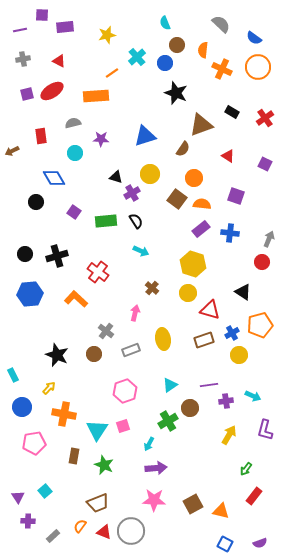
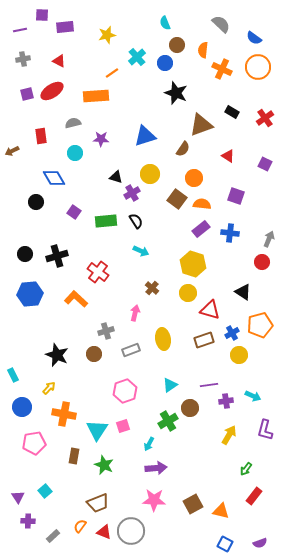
gray cross at (106, 331): rotated 35 degrees clockwise
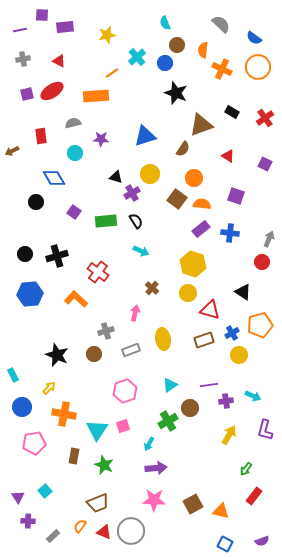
purple semicircle at (260, 543): moved 2 px right, 2 px up
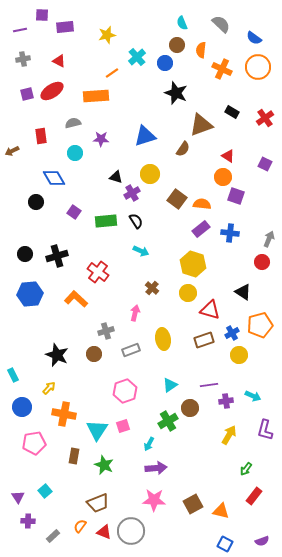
cyan semicircle at (165, 23): moved 17 px right
orange semicircle at (203, 50): moved 2 px left
orange circle at (194, 178): moved 29 px right, 1 px up
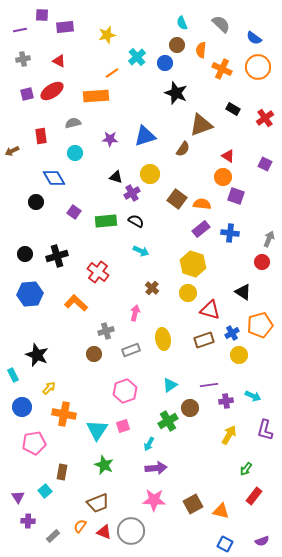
black rectangle at (232, 112): moved 1 px right, 3 px up
purple star at (101, 139): moved 9 px right
black semicircle at (136, 221): rotated 28 degrees counterclockwise
orange L-shape at (76, 299): moved 4 px down
black star at (57, 355): moved 20 px left
brown rectangle at (74, 456): moved 12 px left, 16 px down
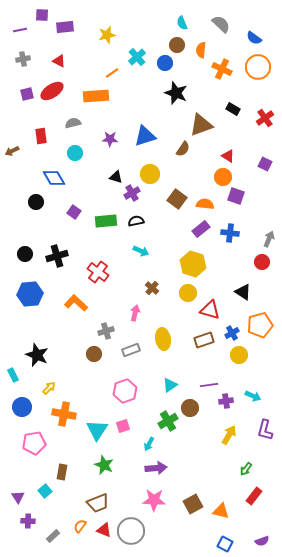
orange semicircle at (202, 204): moved 3 px right
black semicircle at (136, 221): rotated 42 degrees counterclockwise
red triangle at (104, 532): moved 2 px up
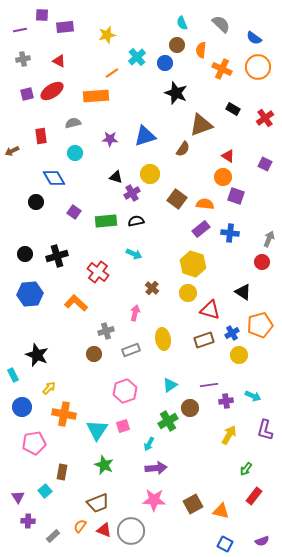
cyan arrow at (141, 251): moved 7 px left, 3 px down
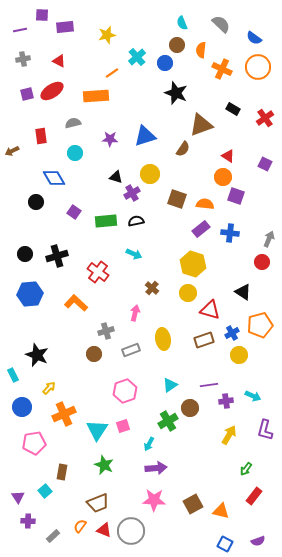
brown square at (177, 199): rotated 18 degrees counterclockwise
orange cross at (64, 414): rotated 35 degrees counterclockwise
purple semicircle at (262, 541): moved 4 px left
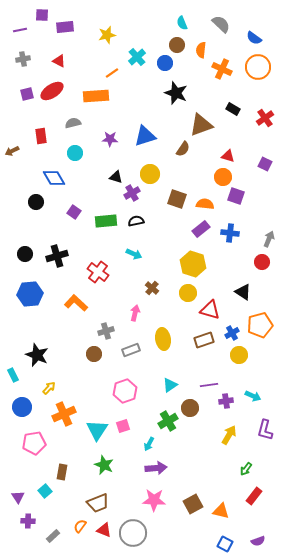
red triangle at (228, 156): rotated 16 degrees counterclockwise
gray circle at (131, 531): moved 2 px right, 2 px down
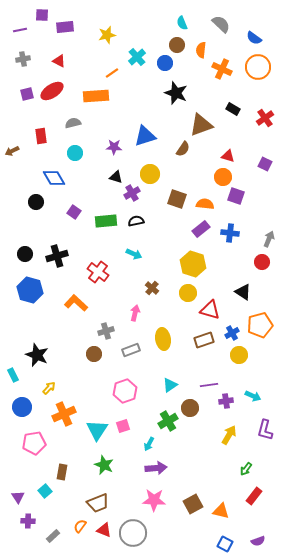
purple star at (110, 139): moved 4 px right, 8 px down
blue hexagon at (30, 294): moved 4 px up; rotated 20 degrees clockwise
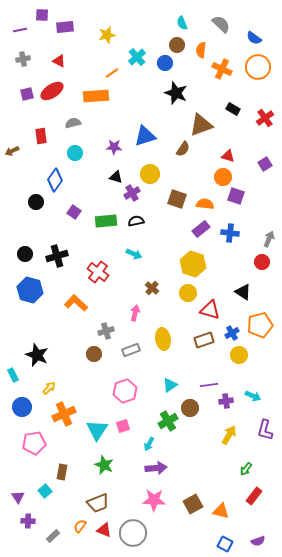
purple square at (265, 164): rotated 32 degrees clockwise
blue diamond at (54, 178): moved 1 px right, 2 px down; rotated 65 degrees clockwise
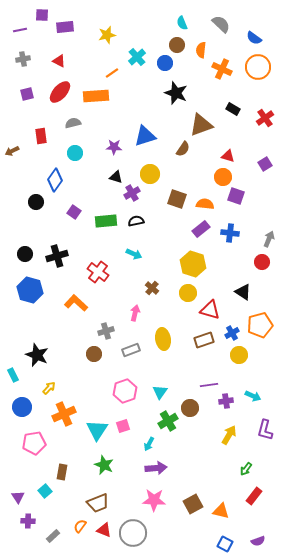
red ellipse at (52, 91): moved 8 px right, 1 px down; rotated 15 degrees counterclockwise
cyan triangle at (170, 385): moved 10 px left, 7 px down; rotated 21 degrees counterclockwise
